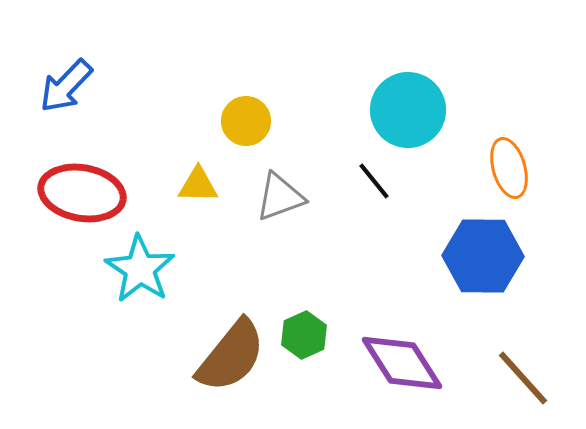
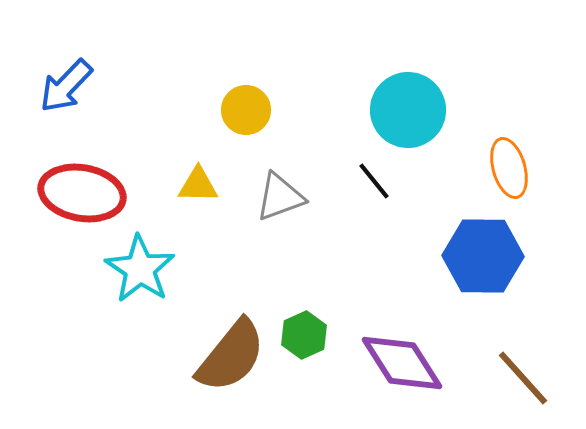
yellow circle: moved 11 px up
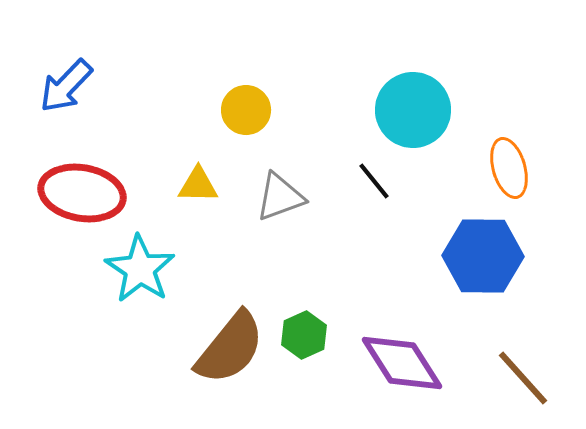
cyan circle: moved 5 px right
brown semicircle: moved 1 px left, 8 px up
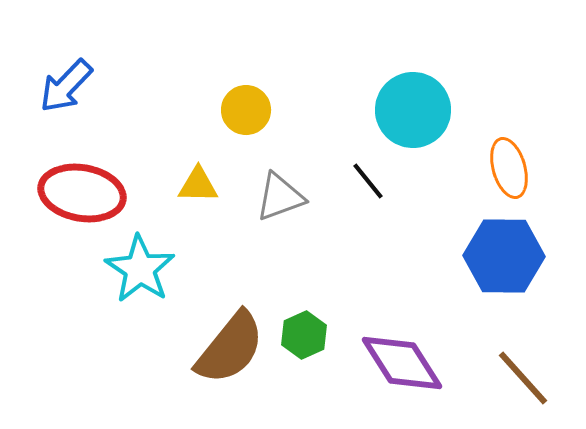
black line: moved 6 px left
blue hexagon: moved 21 px right
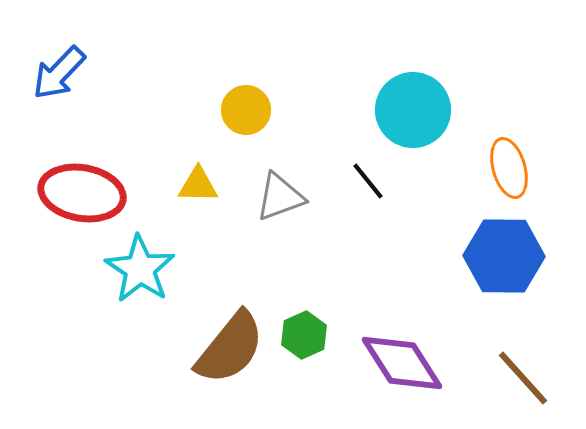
blue arrow: moved 7 px left, 13 px up
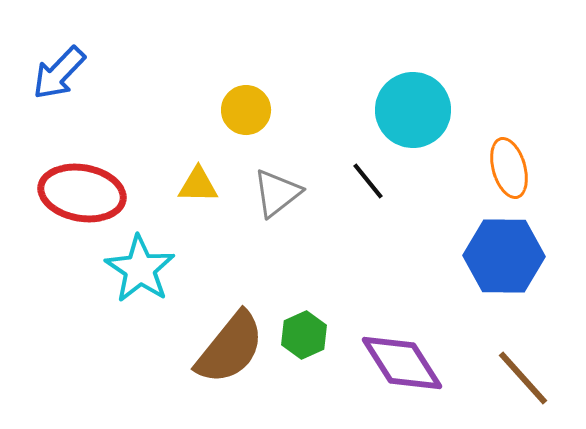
gray triangle: moved 3 px left, 4 px up; rotated 18 degrees counterclockwise
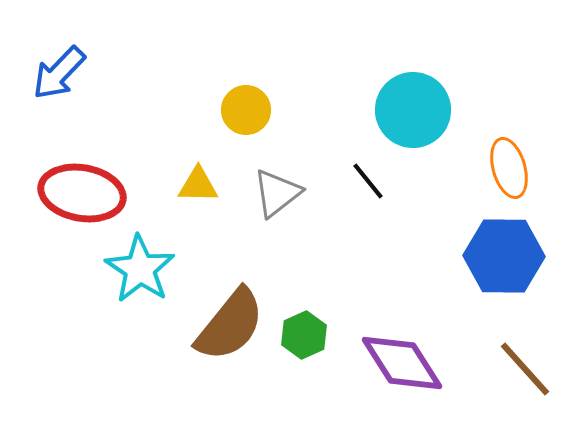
brown semicircle: moved 23 px up
brown line: moved 2 px right, 9 px up
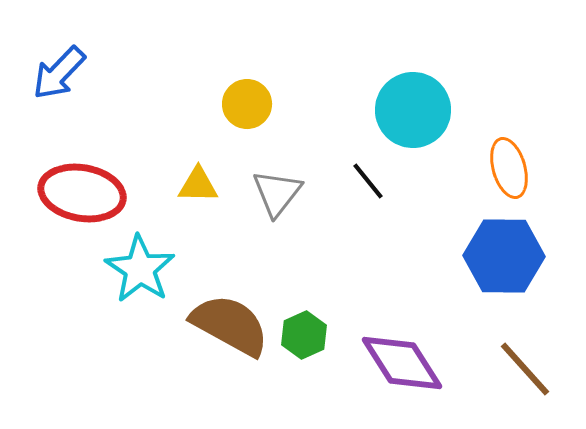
yellow circle: moved 1 px right, 6 px up
gray triangle: rotated 14 degrees counterclockwise
brown semicircle: rotated 100 degrees counterclockwise
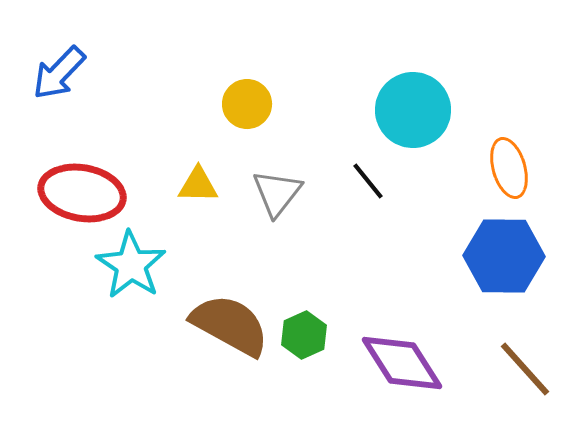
cyan star: moved 9 px left, 4 px up
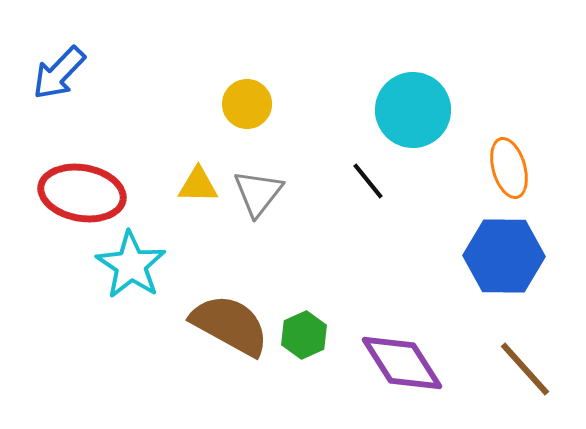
gray triangle: moved 19 px left
